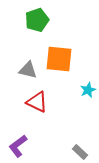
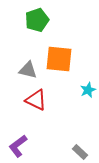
red triangle: moved 1 px left, 2 px up
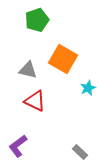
orange square: moved 4 px right; rotated 24 degrees clockwise
cyan star: moved 2 px up
red triangle: moved 1 px left, 1 px down
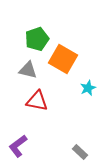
green pentagon: moved 19 px down
red triangle: moved 2 px right; rotated 15 degrees counterclockwise
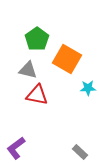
green pentagon: rotated 15 degrees counterclockwise
orange square: moved 4 px right
cyan star: rotated 21 degrees clockwise
red triangle: moved 6 px up
purple L-shape: moved 2 px left, 2 px down
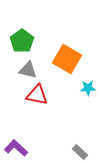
green pentagon: moved 15 px left, 2 px down
purple L-shape: rotated 80 degrees clockwise
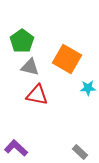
gray triangle: moved 2 px right, 3 px up
